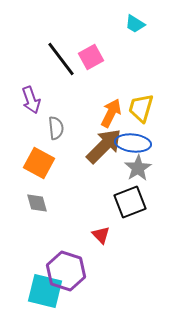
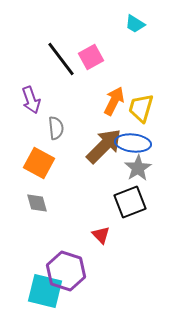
orange arrow: moved 3 px right, 12 px up
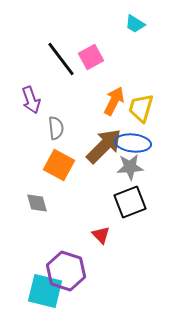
orange square: moved 20 px right, 2 px down
gray star: moved 8 px left, 1 px up; rotated 28 degrees clockwise
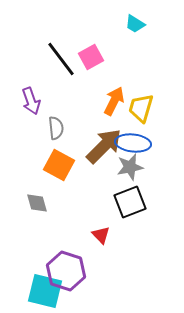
purple arrow: moved 1 px down
gray star: rotated 8 degrees counterclockwise
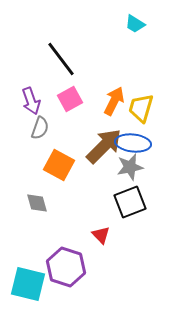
pink square: moved 21 px left, 42 px down
gray semicircle: moved 16 px left; rotated 25 degrees clockwise
purple hexagon: moved 4 px up
cyan square: moved 17 px left, 7 px up
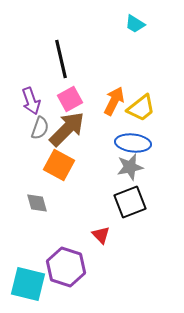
black line: rotated 24 degrees clockwise
yellow trapezoid: rotated 144 degrees counterclockwise
brown arrow: moved 37 px left, 17 px up
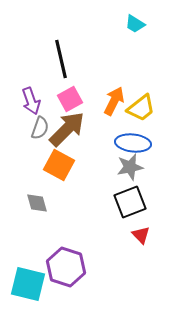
red triangle: moved 40 px right
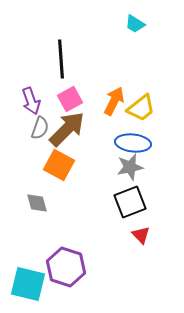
black line: rotated 9 degrees clockwise
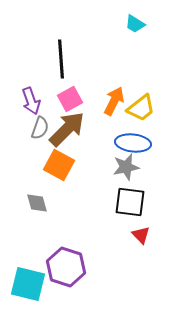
gray star: moved 4 px left
black square: rotated 28 degrees clockwise
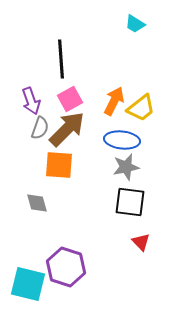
blue ellipse: moved 11 px left, 3 px up
orange square: rotated 24 degrees counterclockwise
red triangle: moved 7 px down
